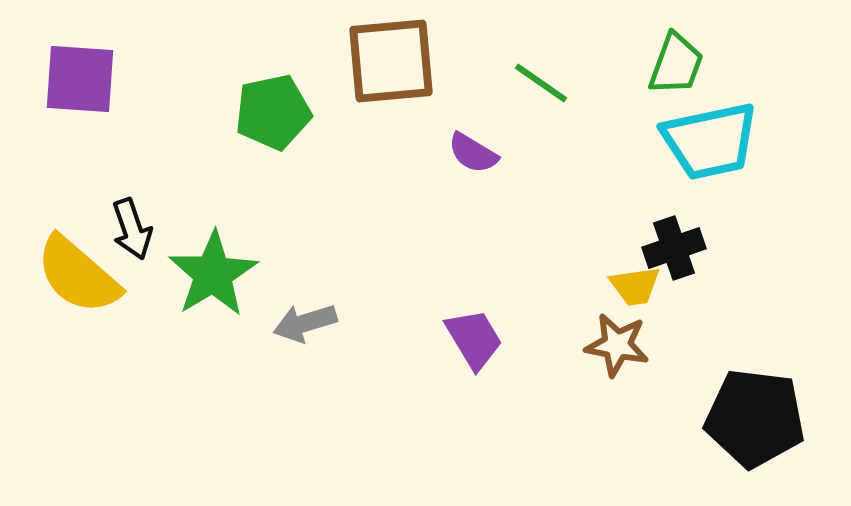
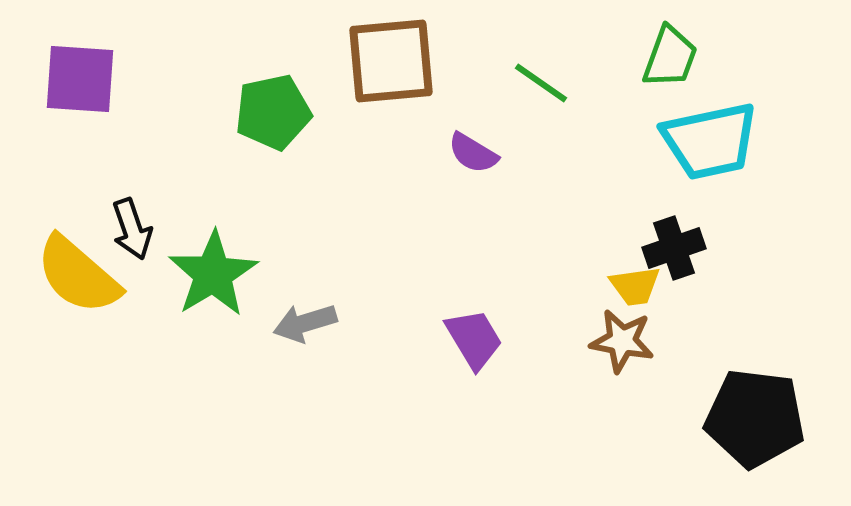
green trapezoid: moved 6 px left, 7 px up
brown star: moved 5 px right, 4 px up
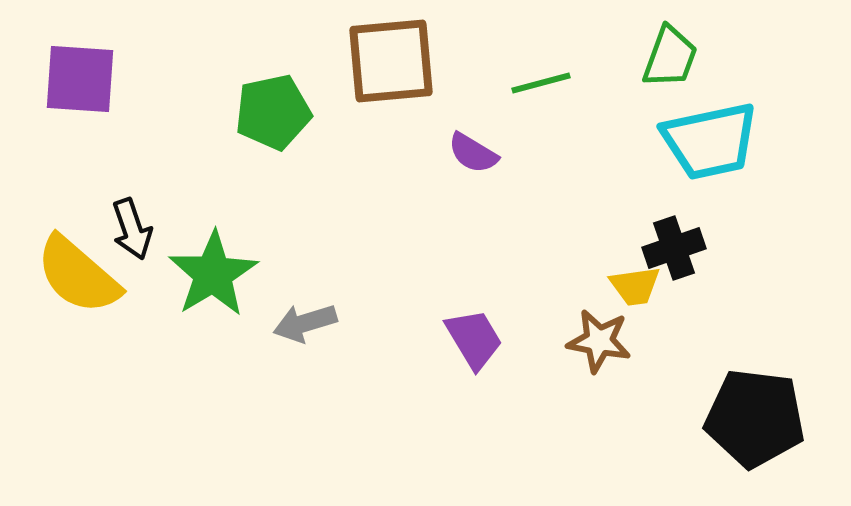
green line: rotated 50 degrees counterclockwise
brown star: moved 23 px left
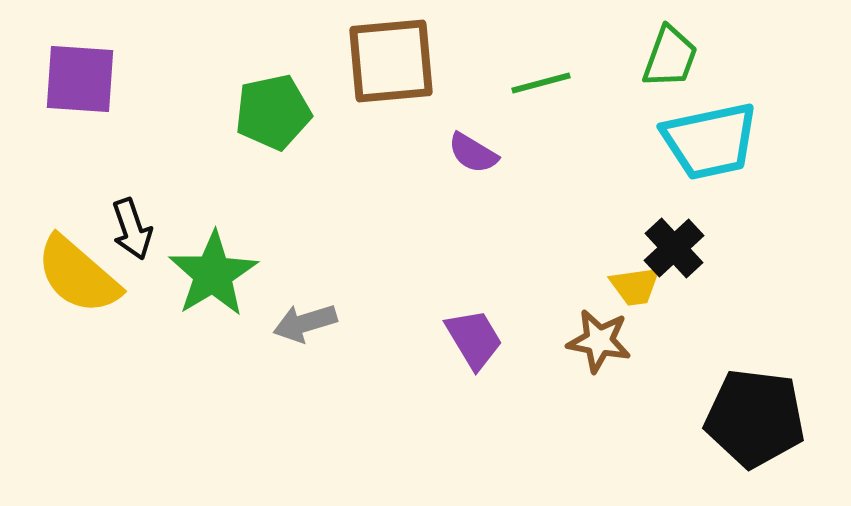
black cross: rotated 24 degrees counterclockwise
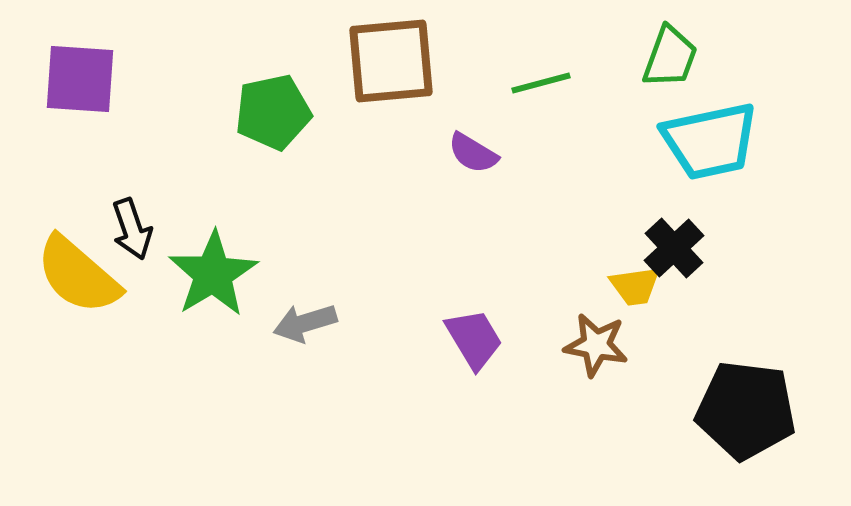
brown star: moved 3 px left, 4 px down
black pentagon: moved 9 px left, 8 px up
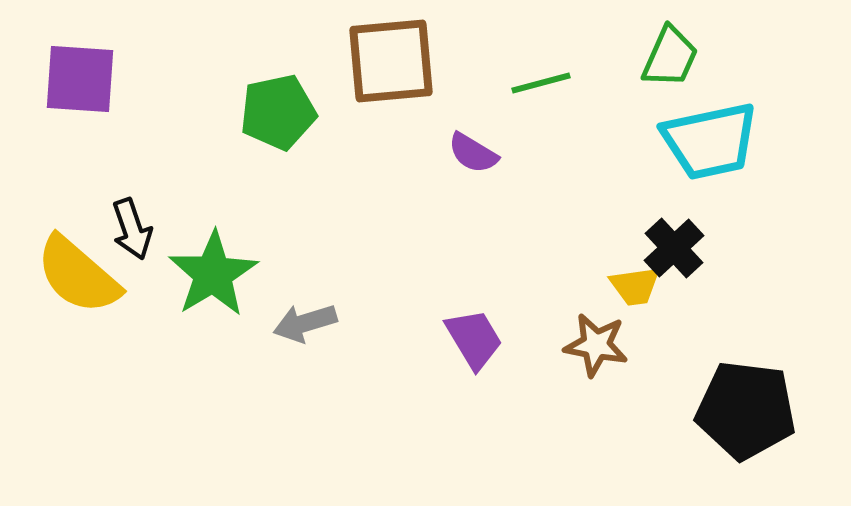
green trapezoid: rotated 4 degrees clockwise
green pentagon: moved 5 px right
